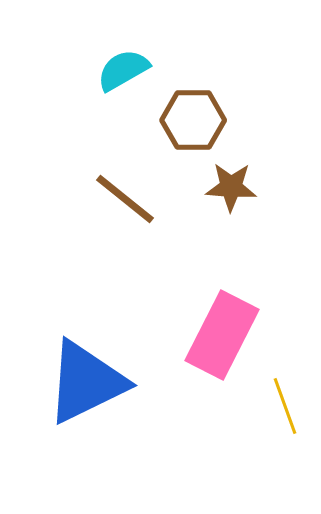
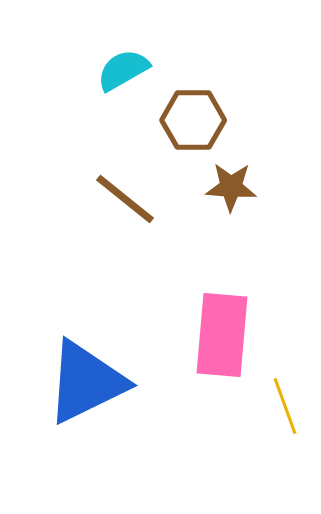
pink rectangle: rotated 22 degrees counterclockwise
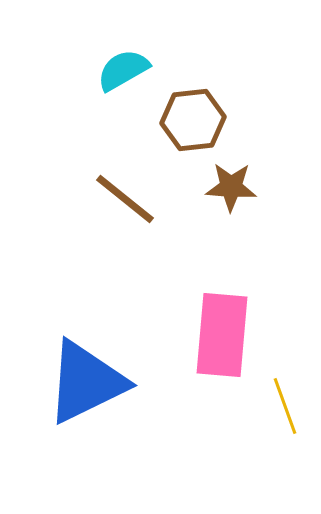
brown hexagon: rotated 6 degrees counterclockwise
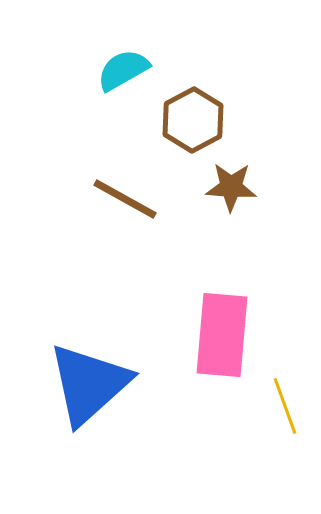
brown hexagon: rotated 22 degrees counterclockwise
brown line: rotated 10 degrees counterclockwise
blue triangle: moved 3 px right, 2 px down; rotated 16 degrees counterclockwise
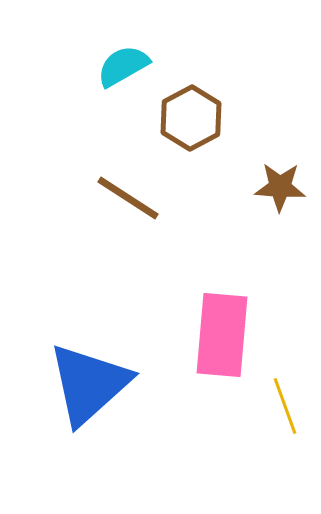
cyan semicircle: moved 4 px up
brown hexagon: moved 2 px left, 2 px up
brown star: moved 49 px right
brown line: moved 3 px right, 1 px up; rotated 4 degrees clockwise
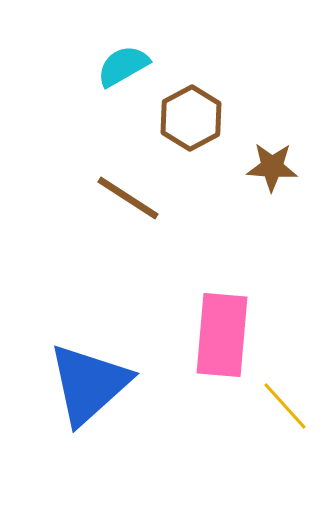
brown star: moved 8 px left, 20 px up
yellow line: rotated 22 degrees counterclockwise
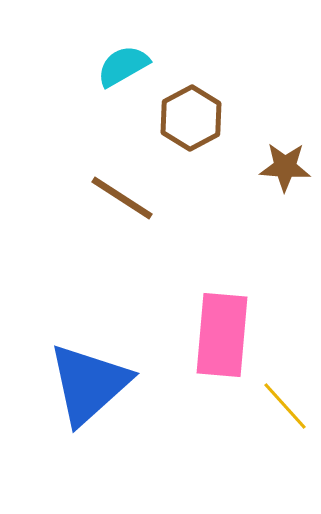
brown star: moved 13 px right
brown line: moved 6 px left
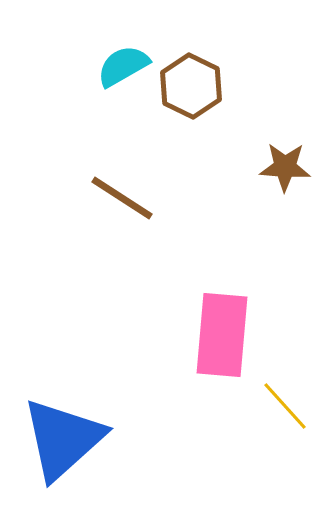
brown hexagon: moved 32 px up; rotated 6 degrees counterclockwise
blue triangle: moved 26 px left, 55 px down
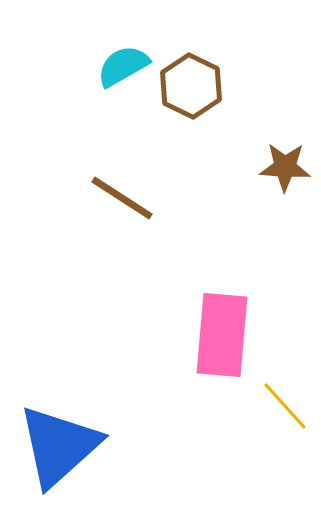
blue triangle: moved 4 px left, 7 px down
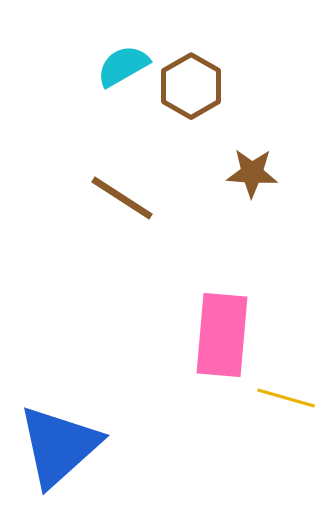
brown hexagon: rotated 4 degrees clockwise
brown star: moved 33 px left, 6 px down
yellow line: moved 1 px right, 8 px up; rotated 32 degrees counterclockwise
